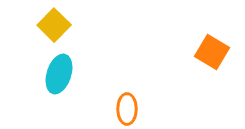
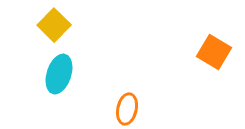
orange square: moved 2 px right
orange ellipse: rotated 12 degrees clockwise
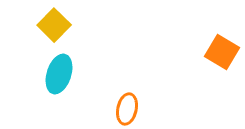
orange square: moved 8 px right
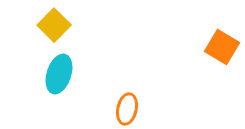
orange square: moved 5 px up
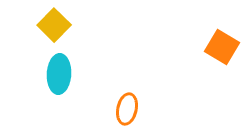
cyan ellipse: rotated 15 degrees counterclockwise
